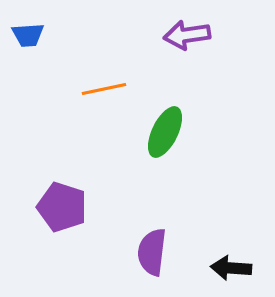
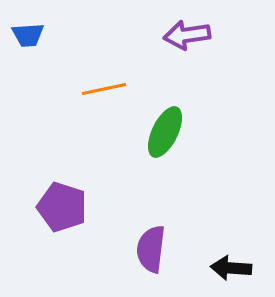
purple semicircle: moved 1 px left, 3 px up
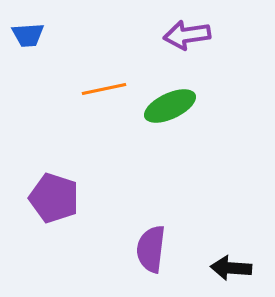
green ellipse: moved 5 px right, 26 px up; rotated 39 degrees clockwise
purple pentagon: moved 8 px left, 9 px up
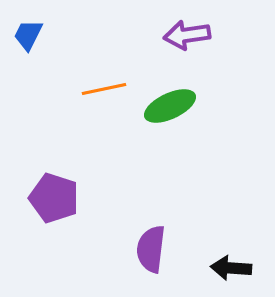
blue trapezoid: rotated 120 degrees clockwise
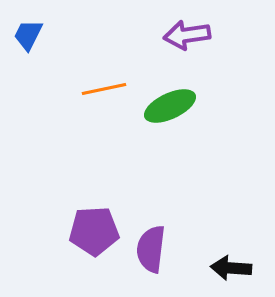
purple pentagon: moved 40 px right, 33 px down; rotated 21 degrees counterclockwise
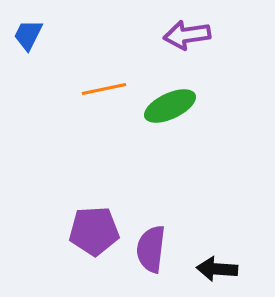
black arrow: moved 14 px left, 1 px down
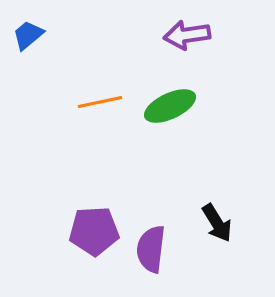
blue trapezoid: rotated 24 degrees clockwise
orange line: moved 4 px left, 13 px down
black arrow: moved 46 px up; rotated 126 degrees counterclockwise
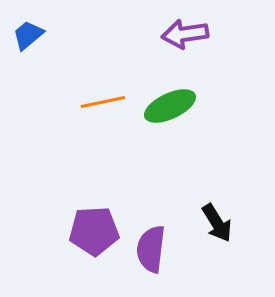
purple arrow: moved 2 px left, 1 px up
orange line: moved 3 px right
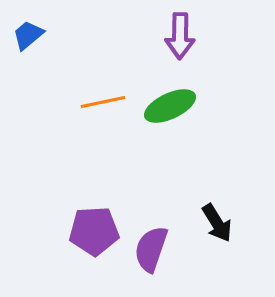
purple arrow: moved 5 px left, 2 px down; rotated 81 degrees counterclockwise
purple semicircle: rotated 12 degrees clockwise
